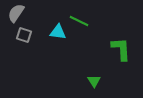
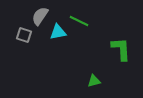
gray semicircle: moved 24 px right, 3 px down
cyan triangle: rotated 18 degrees counterclockwise
green triangle: rotated 48 degrees clockwise
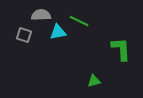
gray semicircle: moved 1 px right, 1 px up; rotated 54 degrees clockwise
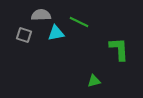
green line: moved 1 px down
cyan triangle: moved 2 px left, 1 px down
green L-shape: moved 2 px left
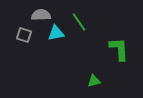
green line: rotated 30 degrees clockwise
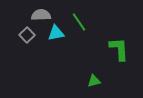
gray square: moved 3 px right; rotated 28 degrees clockwise
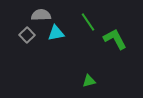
green line: moved 9 px right
green L-shape: moved 4 px left, 10 px up; rotated 25 degrees counterclockwise
green triangle: moved 5 px left
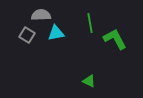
green line: moved 2 px right, 1 px down; rotated 24 degrees clockwise
gray square: rotated 14 degrees counterclockwise
green triangle: rotated 40 degrees clockwise
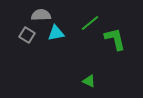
green line: rotated 60 degrees clockwise
green L-shape: rotated 15 degrees clockwise
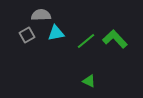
green line: moved 4 px left, 18 px down
gray square: rotated 28 degrees clockwise
green L-shape: rotated 30 degrees counterclockwise
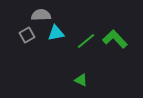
green triangle: moved 8 px left, 1 px up
